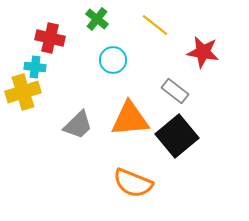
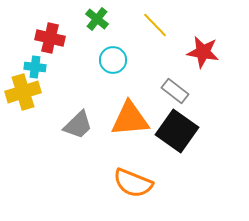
yellow line: rotated 8 degrees clockwise
black square: moved 5 px up; rotated 15 degrees counterclockwise
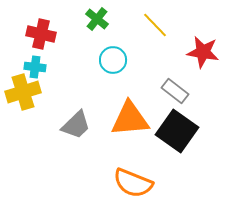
red cross: moved 9 px left, 4 px up
gray trapezoid: moved 2 px left
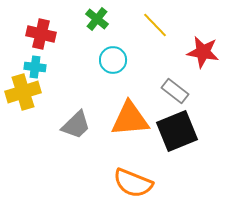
black square: rotated 33 degrees clockwise
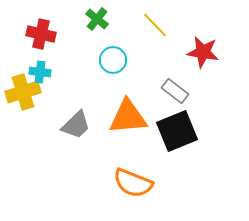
cyan cross: moved 5 px right, 5 px down
orange triangle: moved 2 px left, 2 px up
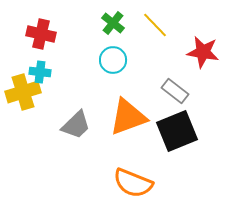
green cross: moved 16 px right, 4 px down
orange triangle: rotated 15 degrees counterclockwise
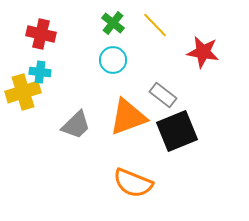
gray rectangle: moved 12 px left, 4 px down
